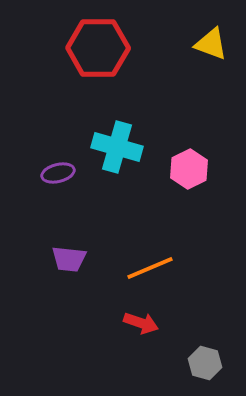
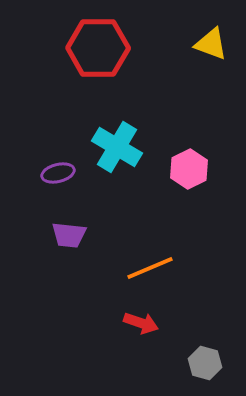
cyan cross: rotated 15 degrees clockwise
purple trapezoid: moved 24 px up
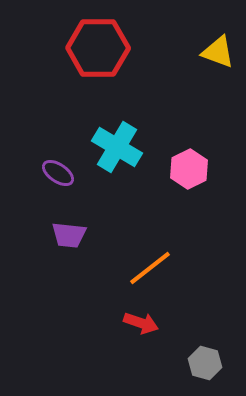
yellow triangle: moved 7 px right, 8 px down
purple ellipse: rotated 48 degrees clockwise
orange line: rotated 15 degrees counterclockwise
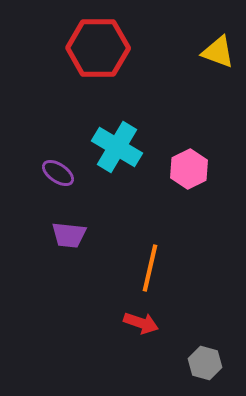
orange line: rotated 39 degrees counterclockwise
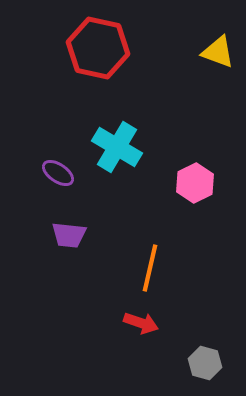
red hexagon: rotated 12 degrees clockwise
pink hexagon: moved 6 px right, 14 px down
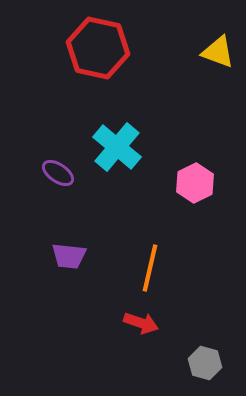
cyan cross: rotated 9 degrees clockwise
purple trapezoid: moved 21 px down
